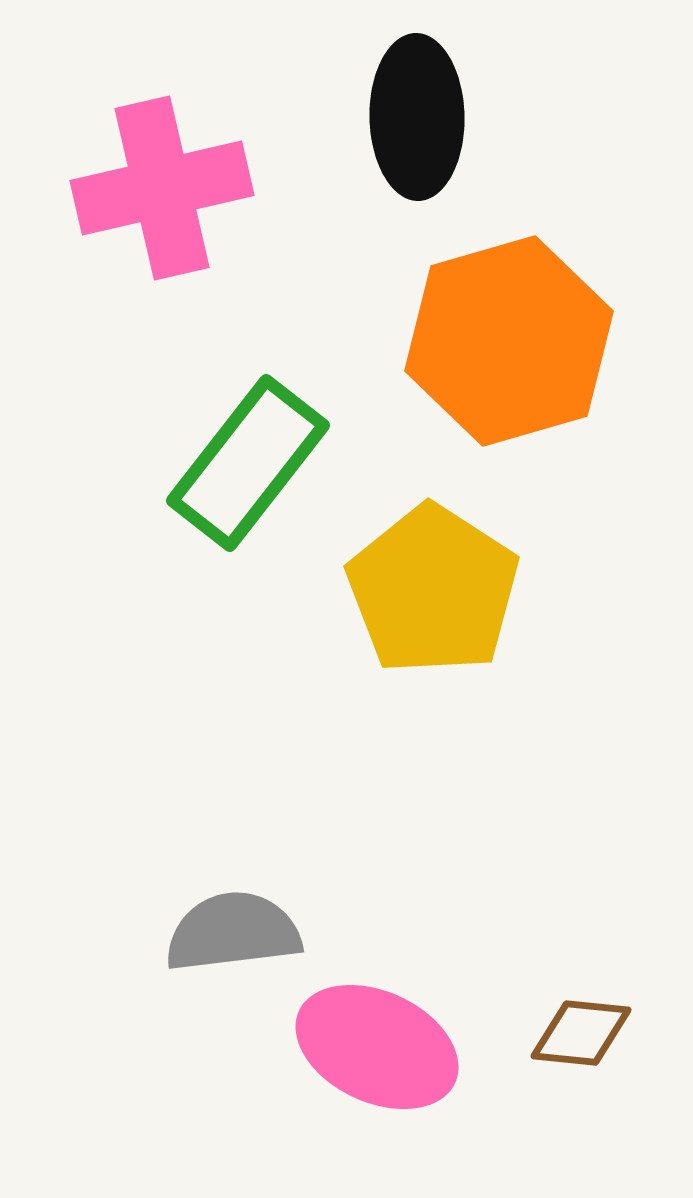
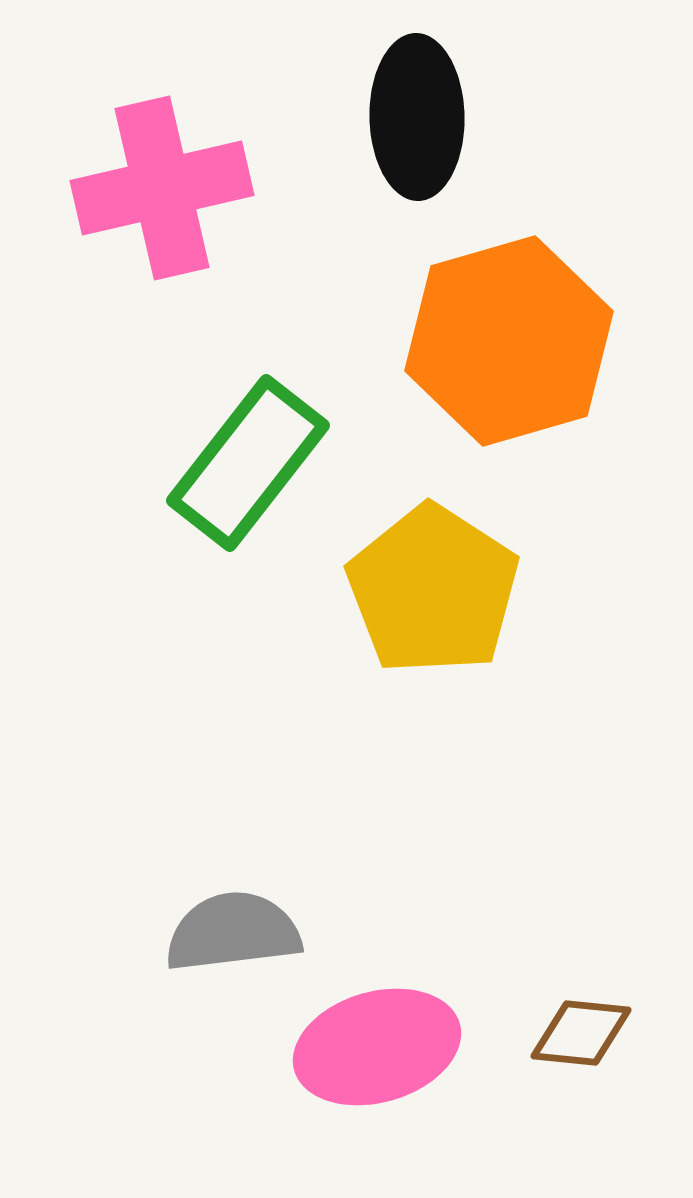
pink ellipse: rotated 41 degrees counterclockwise
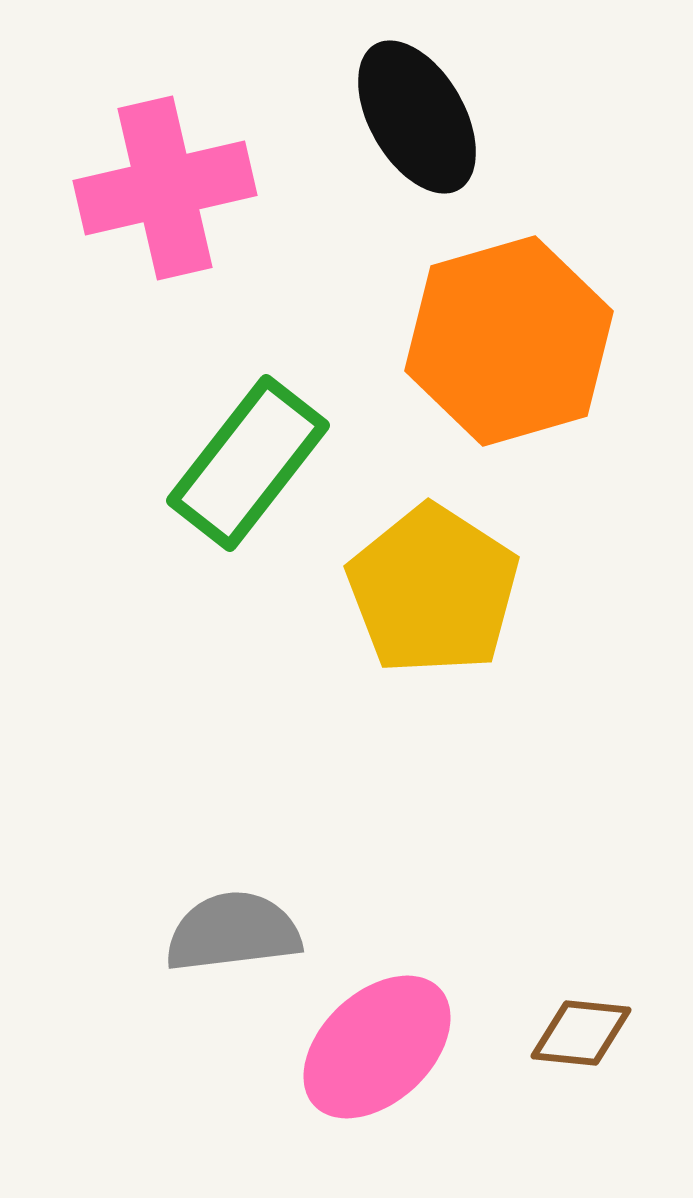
black ellipse: rotated 29 degrees counterclockwise
pink cross: moved 3 px right
pink ellipse: rotated 27 degrees counterclockwise
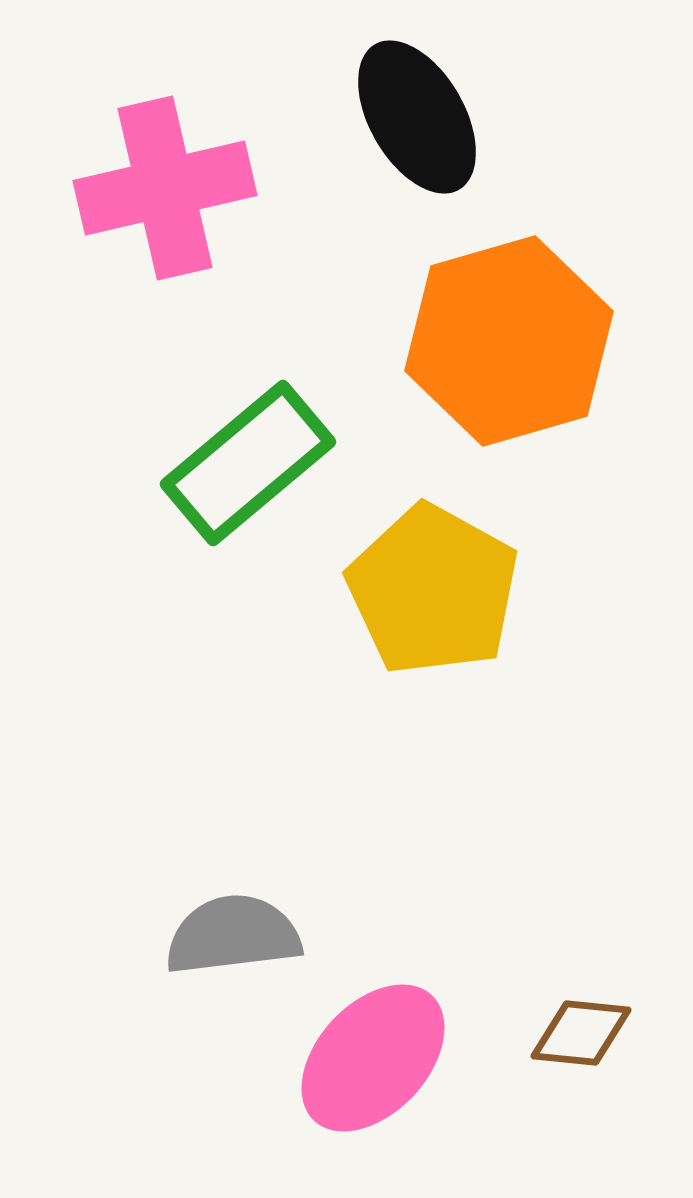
green rectangle: rotated 12 degrees clockwise
yellow pentagon: rotated 4 degrees counterclockwise
gray semicircle: moved 3 px down
pink ellipse: moved 4 px left, 11 px down; rotated 4 degrees counterclockwise
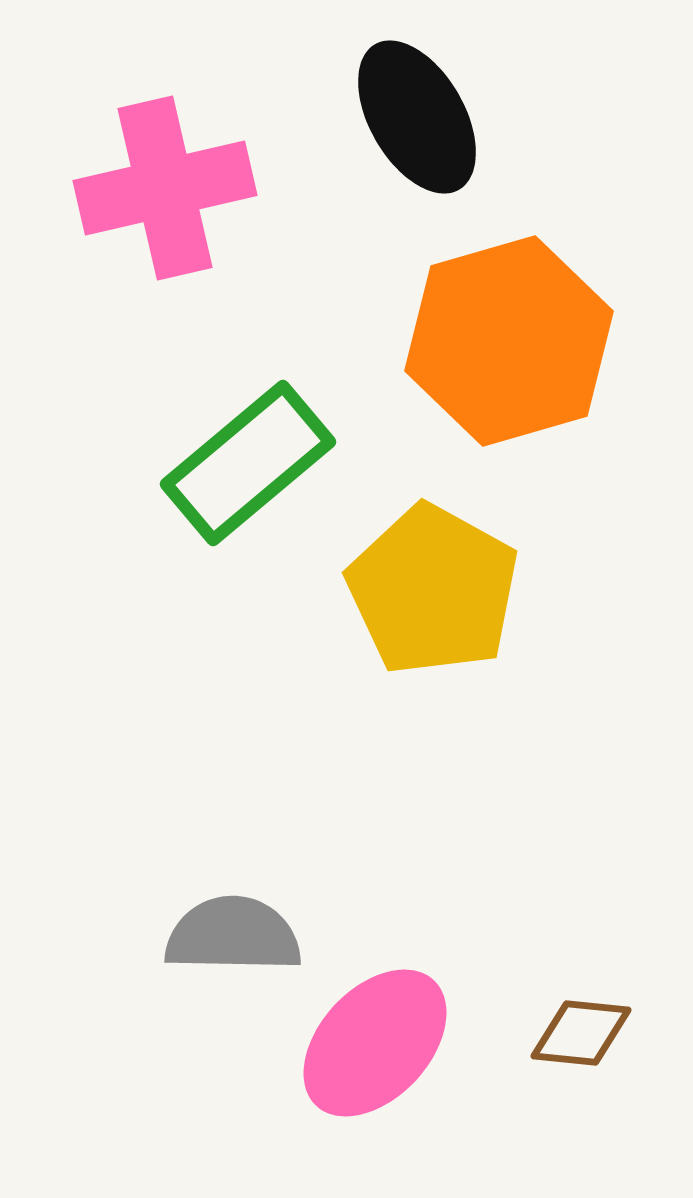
gray semicircle: rotated 8 degrees clockwise
pink ellipse: moved 2 px right, 15 px up
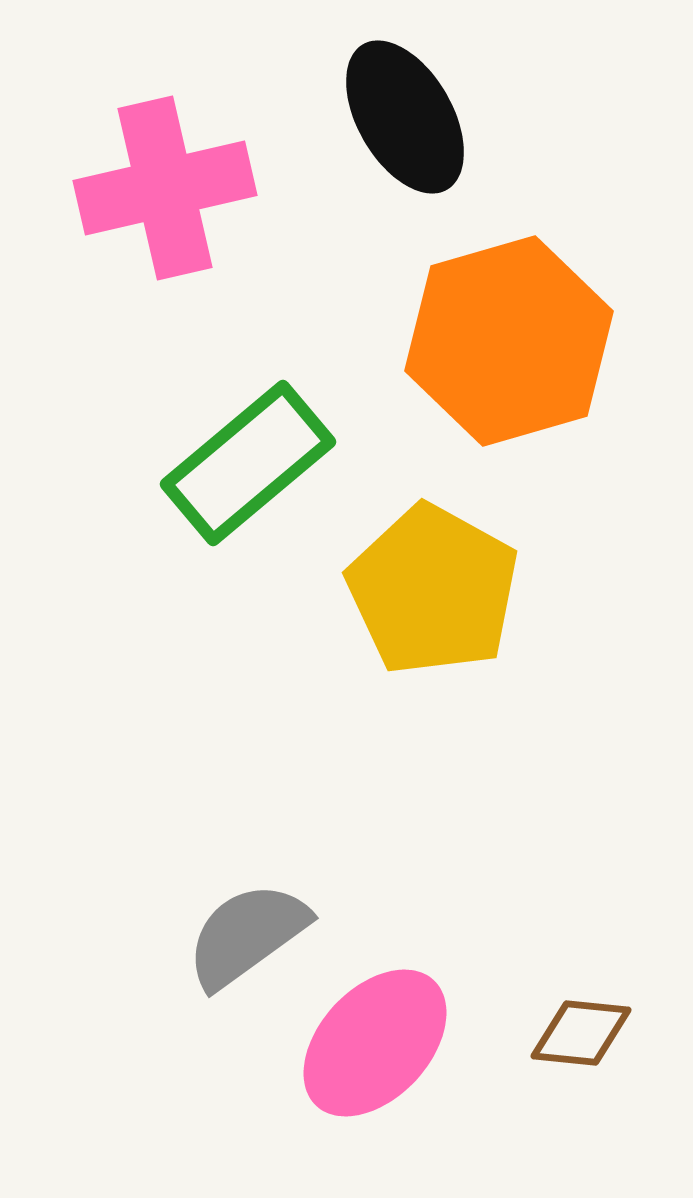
black ellipse: moved 12 px left
gray semicircle: moved 14 px right; rotated 37 degrees counterclockwise
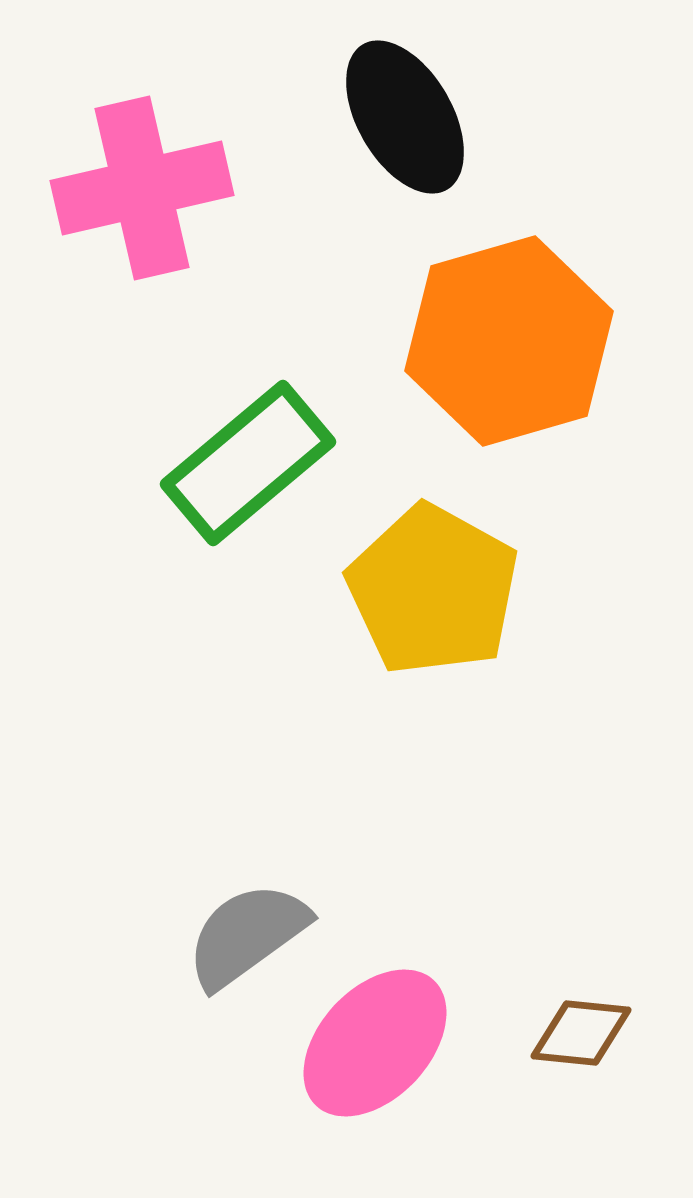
pink cross: moved 23 px left
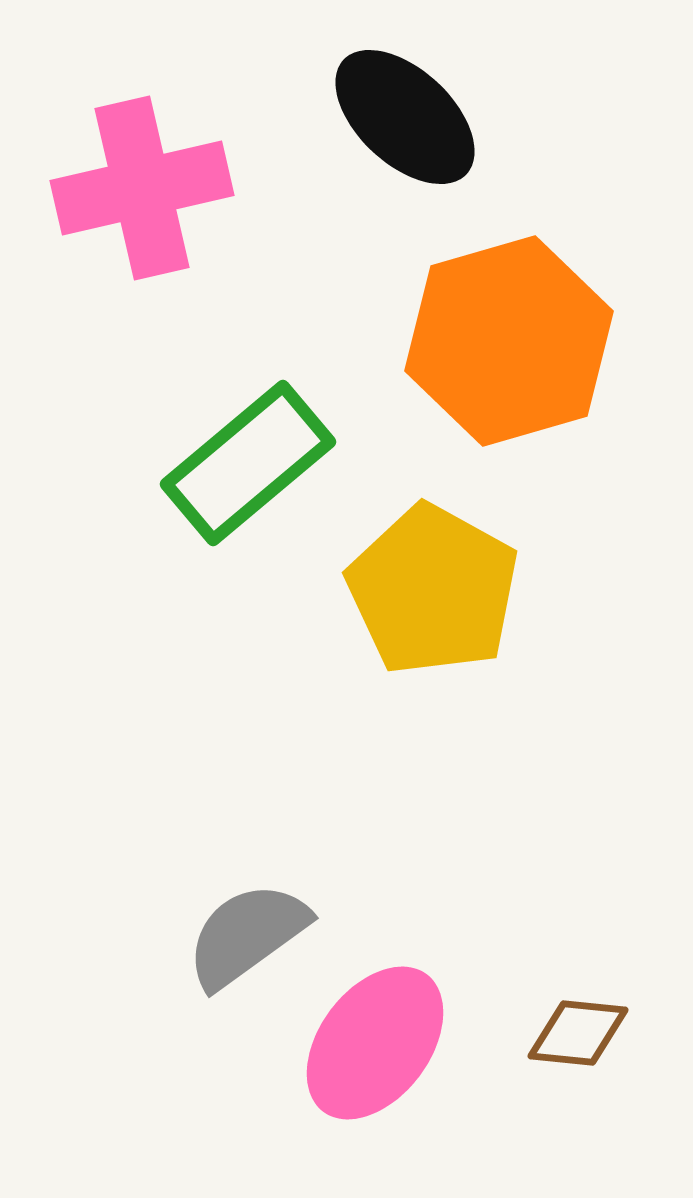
black ellipse: rotated 17 degrees counterclockwise
brown diamond: moved 3 px left
pink ellipse: rotated 6 degrees counterclockwise
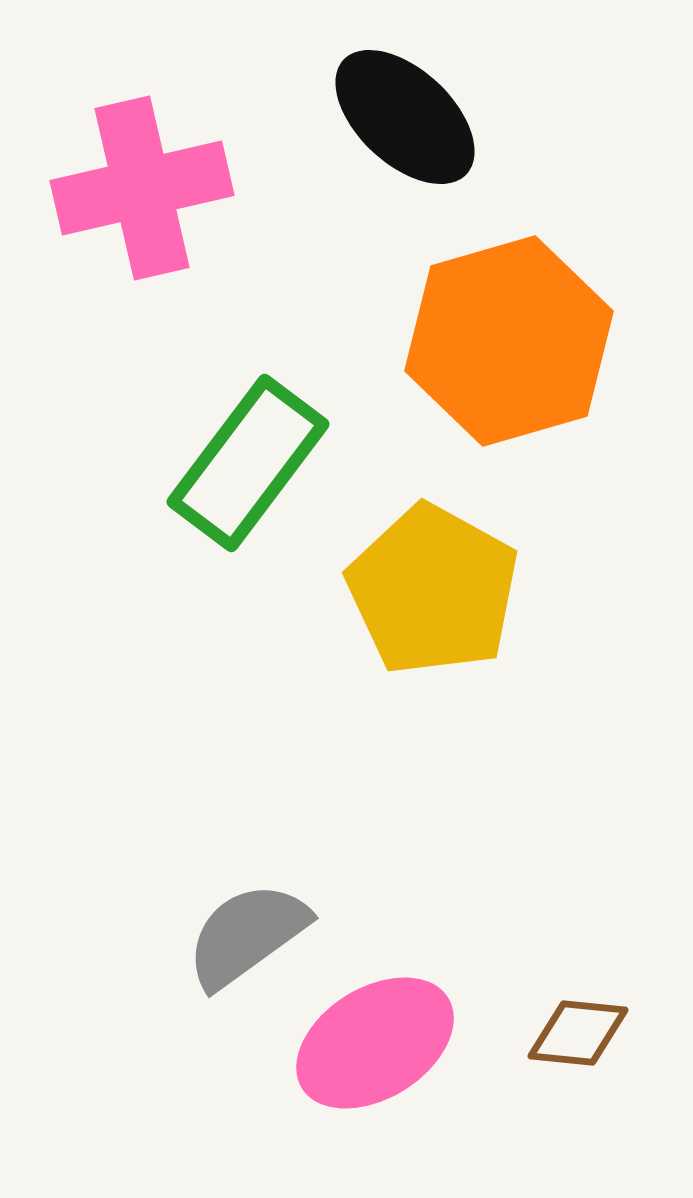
green rectangle: rotated 13 degrees counterclockwise
pink ellipse: rotated 21 degrees clockwise
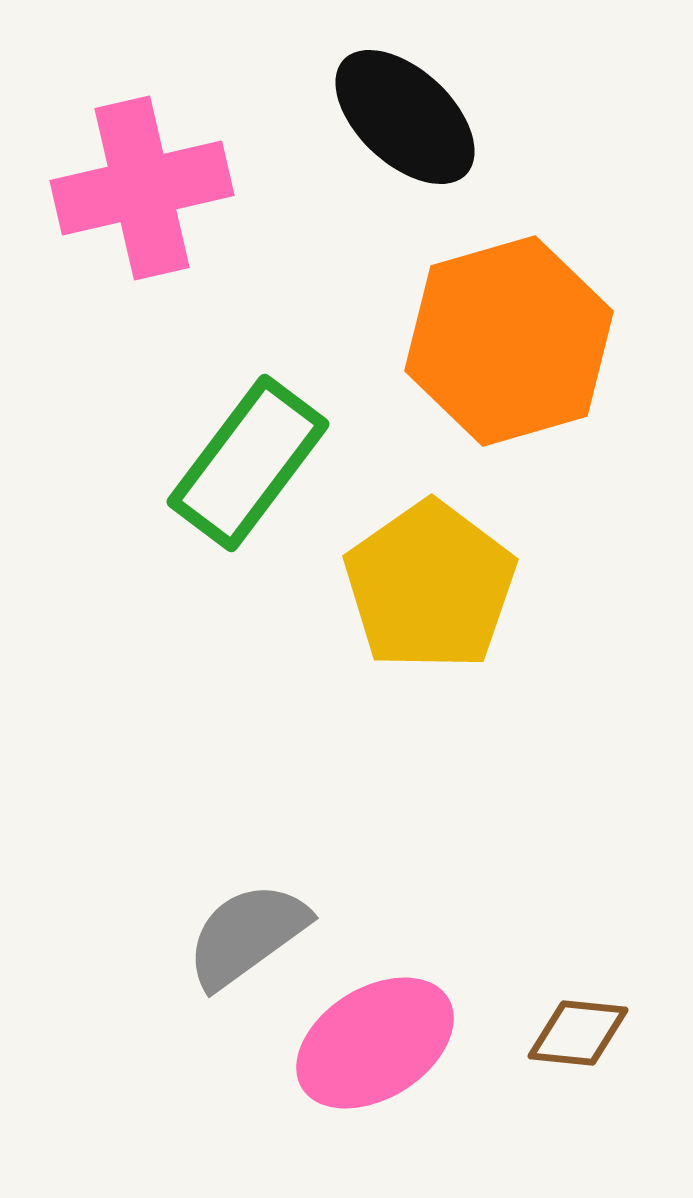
yellow pentagon: moved 3 px left, 4 px up; rotated 8 degrees clockwise
